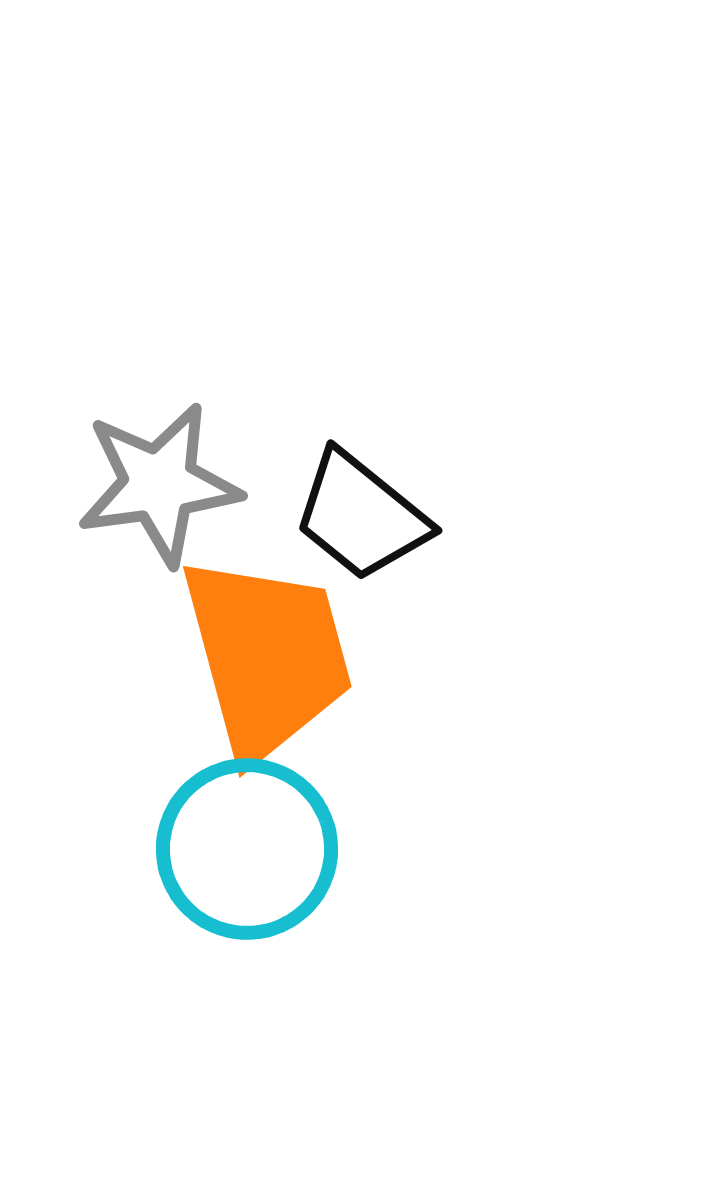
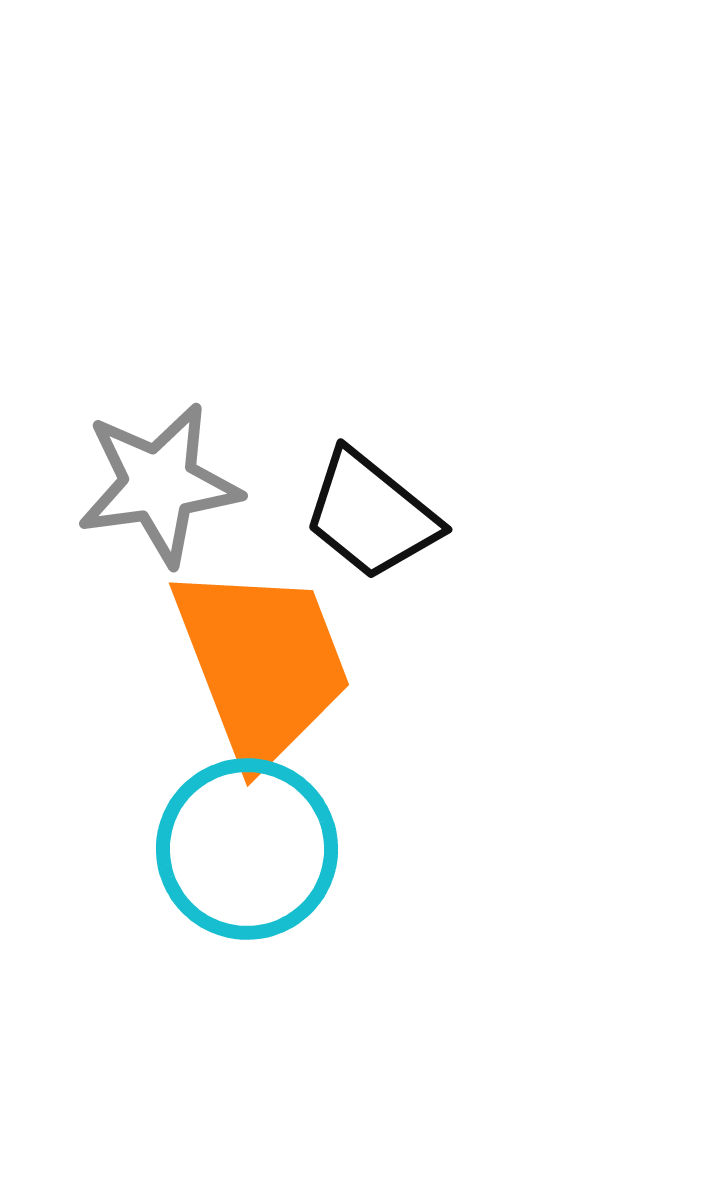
black trapezoid: moved 10 px right, 1 px up
orange trapezoid: moved 5 px left, 7 px down; rotated 6 degrees counterclockwise
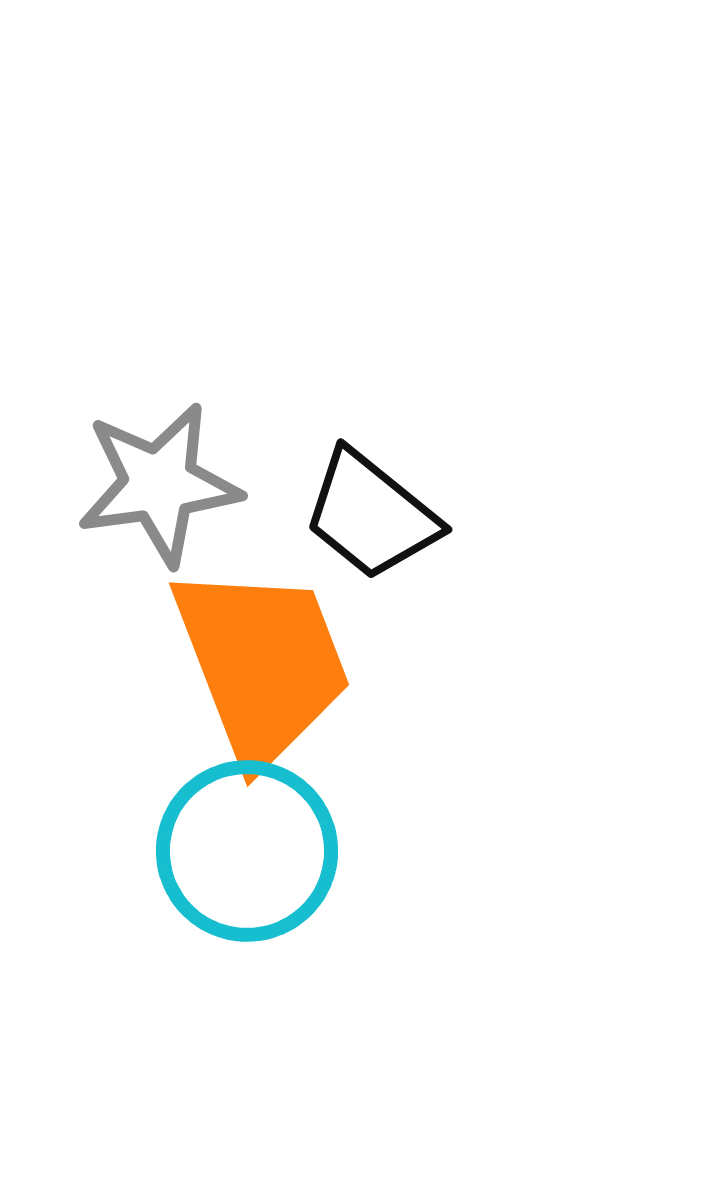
cyan circle: moved 2 px down
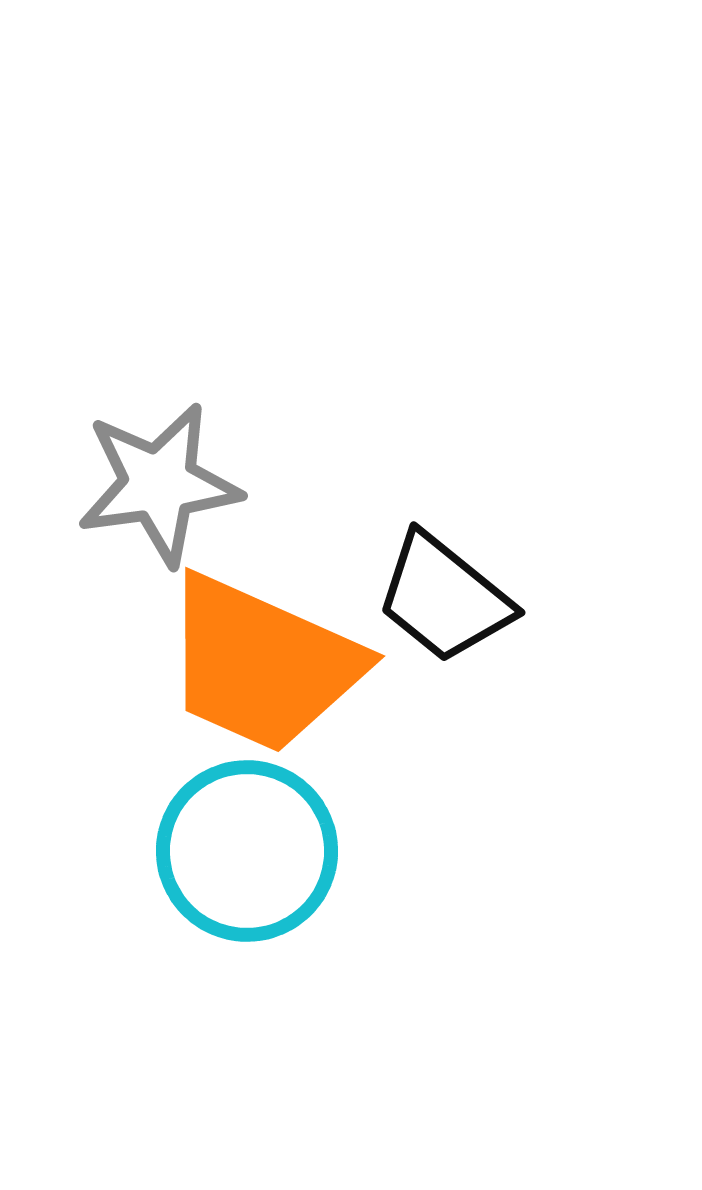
black trapezoid: moved 73 px right, 83 px down
orange trapezoid: rotated 135 degrees clockwise
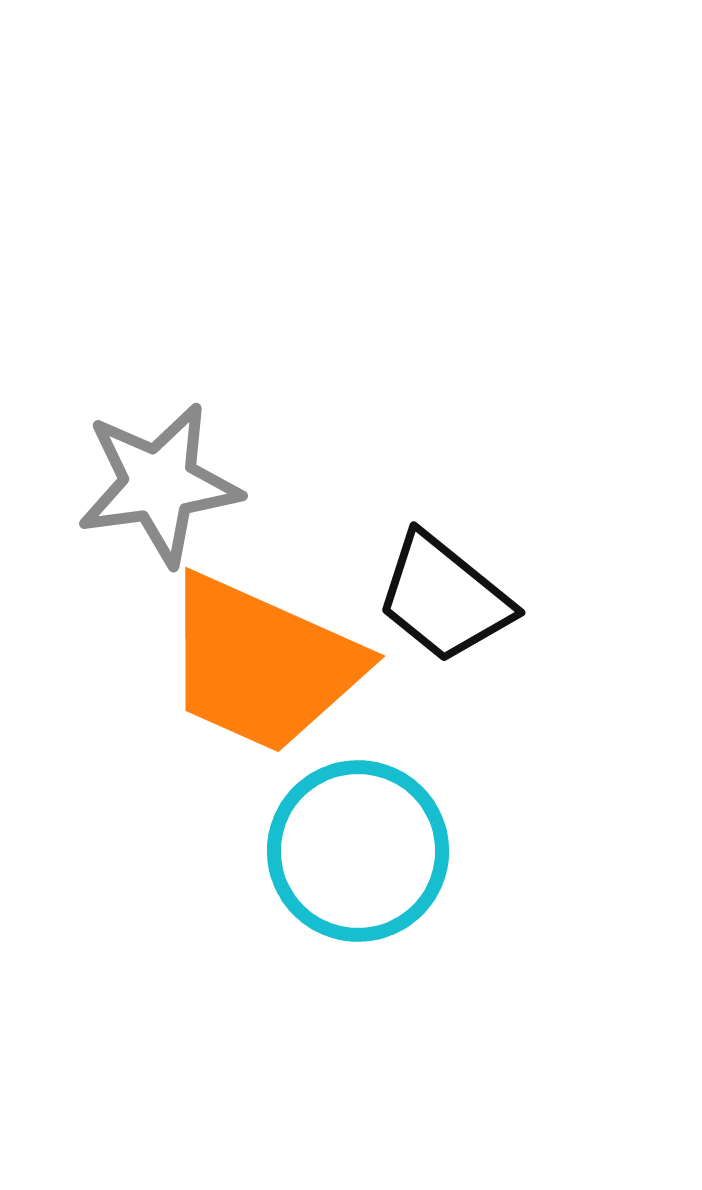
cyan circle: moved 111 px right
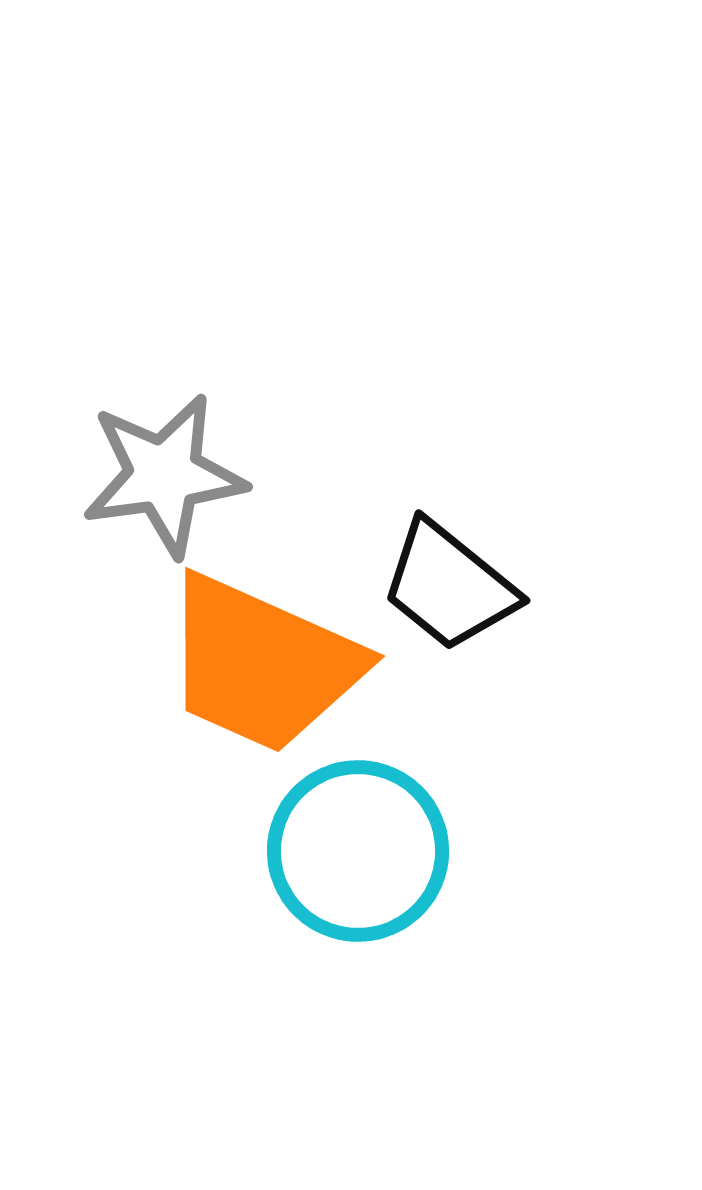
gray star: moved 5 px right, 9 px up
black trapezoid: moved 5 px right, 12 px up
